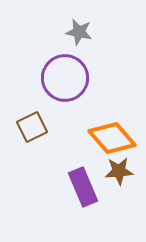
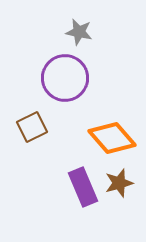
brown star: moved 12 px down; rotated 12 degrees counterclockwise
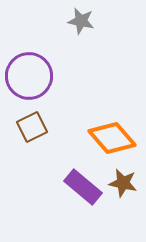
gray star: moved 2 px right, 11 px up
purple circle: moved 36 px left, 2 px up
brown star: moved 4 px right; rotated 28 degrees clockwise
purple rectangle: rotated 27 degrees counterclockwise
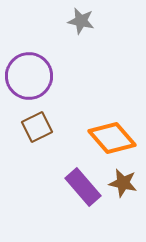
brown square: moved 5 px right
purple rectangle: rotated 9 degrees clockwise
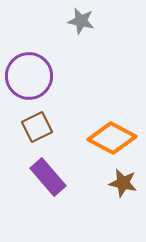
orange diamond: rotated 21 degrees counterclockwise
purple rectangle: moved 35 px left, 10 px up
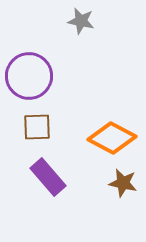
brown square: rotated 24 degrees clockwise
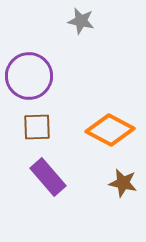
orange diamond: moved 2 px left, 8 px up
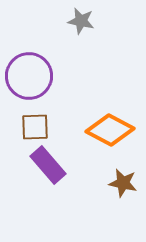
brown square: moved 2 px left
purple rectangle: moved 12 px up
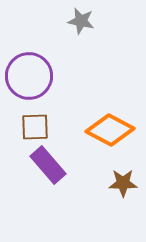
brown star: rotated 12 degrees counterclockwise
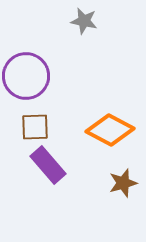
gray star: moved 3 px right
purple circle: moved 3 px left
brown star: rotated 16 degrees counterclockwise
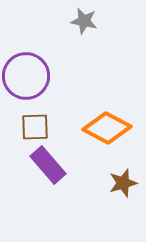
orange diamond: moved 3 px left, 2 px up
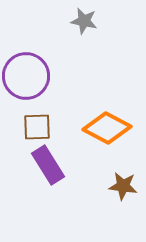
brown square: moved 2 px right
purple rectangle: rotated 9 degrees clockwise
brown star: moved 3 px down; rotated 24 degrees clockwise
